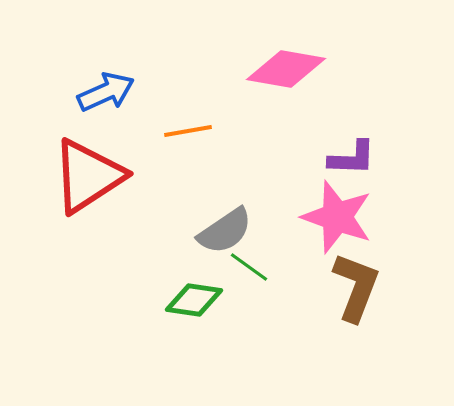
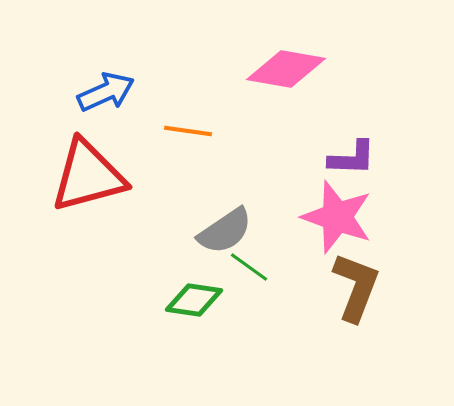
orange line: rotated 18 degrees clockwise
red triangle: rotated 18 degrees clockwise
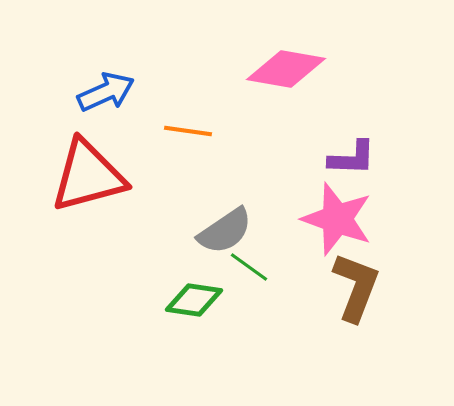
pink star: moved 2 px down
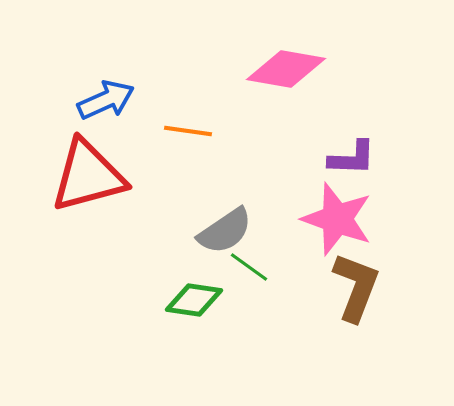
blue arrow: moved 8 px down
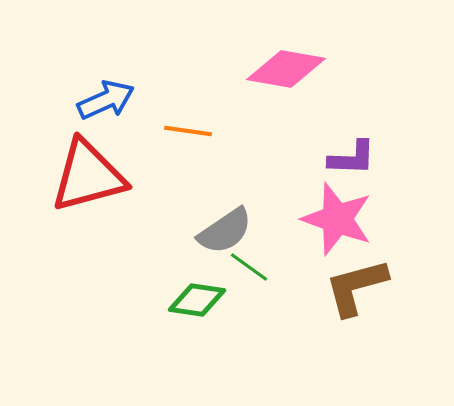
brown L-shape: rotated 126 degrees counterclockwise
green diamond: moved 3 px right
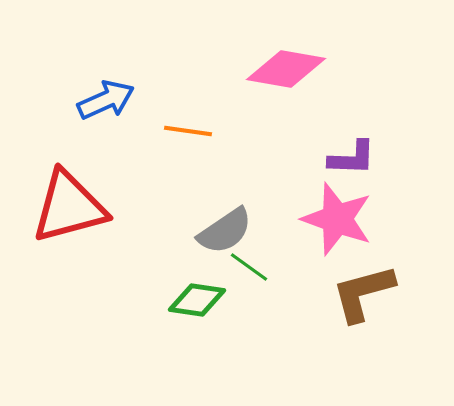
red triangle: moved 19 px left, 31 px down
brown L-shape: moved 7 px right, 6 px down
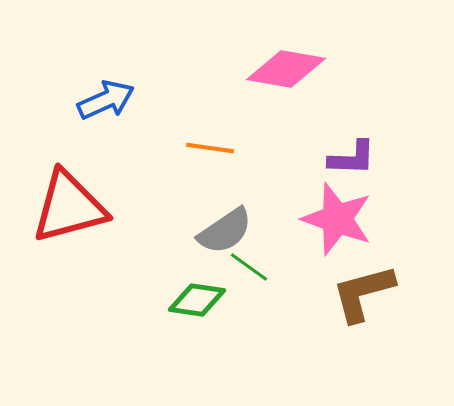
orange line: moved 22 px right, 17 px down
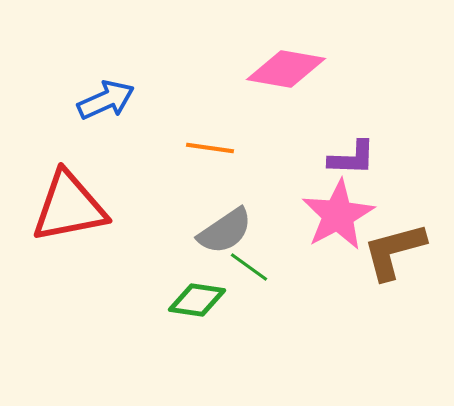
red triangle: rotated 4 degrees clockwise
pink star: moved 1 px right, 4 px up; rotated 24 degrees clockwise
brown L-shape: moved 31 px right, 42 px up
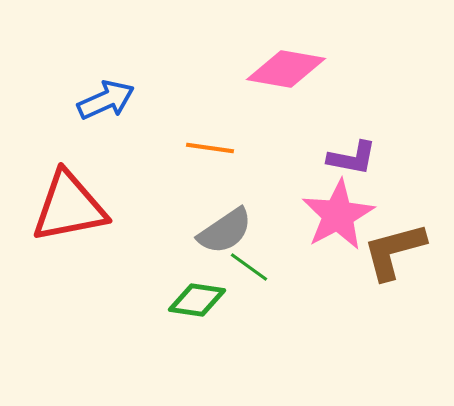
purple L-shape: rotated 9 degrees clockwise
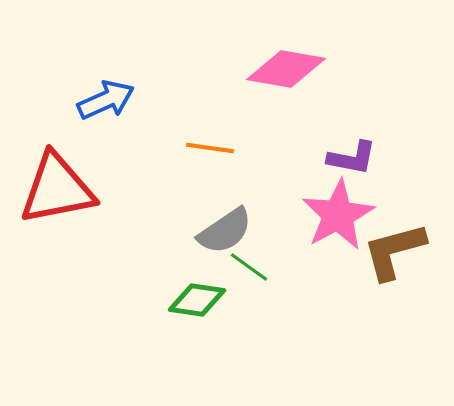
red triangle: moved 12 px left, 18 px up
